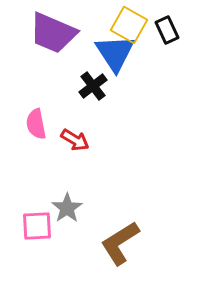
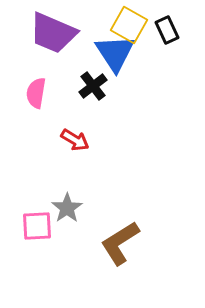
pink semicircle: moved 31 px up; rotated 20 degrees clockwise
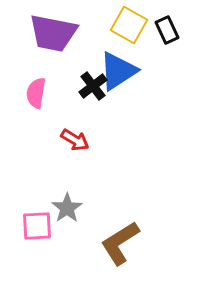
purple trapezoid: rotated 12 degrees counterclockwise
blue triangle: moved 3 px right, 18 px down; rotated 30 degrees clockwise
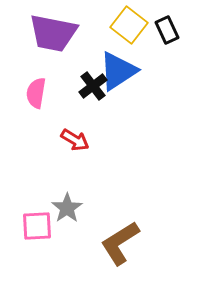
yellow square: rotated 9 degrees clockwise
